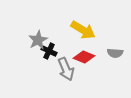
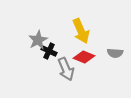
yellow arrow: moved 2 px left, 1 px down; rotated 35 degrees clockwise
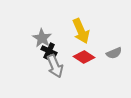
gray star: moved 4 px right, 2 px up; rotated 12 degrees counterclockwise
gray semicircle: moved 1 px left; rotated 28 degrees counterclockwise
red diamond: rotated 10 degrees clockwise
gray arrow: moved 11 px left, 3 px up
